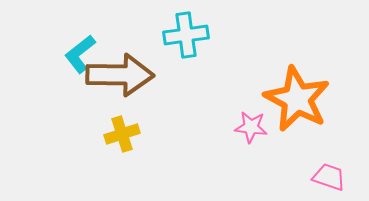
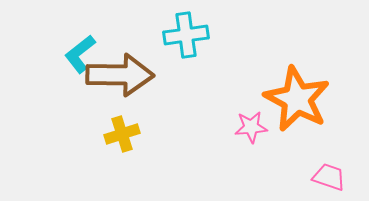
pink star: rotated 12 degrees counterclockwise
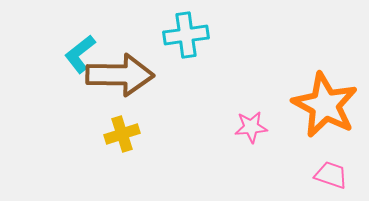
orange star: moved 28 px right, 6 px down
pink trapezoid: moved 2 px right, 2 px up
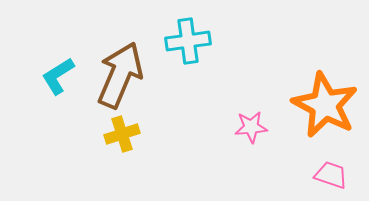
cyan cross: moved 2 px right, 6 px down
cyan L-shape: moved 22 px left, 22 px down; rotated 6 degrees clockwise
brown arrow: rotated 68 degrees counterclockwise
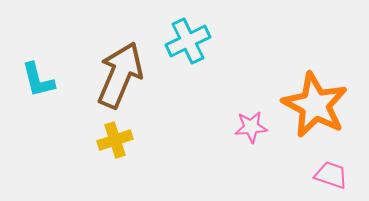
cyan cross: rotated 18 degrees counterclockwise
cyan L-shape: moved 20 px left, 4 px down; rotated 72 degrees counterclockwise
orange star: moved 10 px left
yellow cross: moved 7 px left, 6 px down
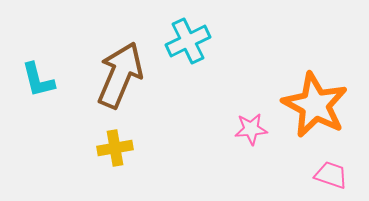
pink star: moved 2 px down
yellow cross: moved 8 px down; rotated 8 degrees clockwise
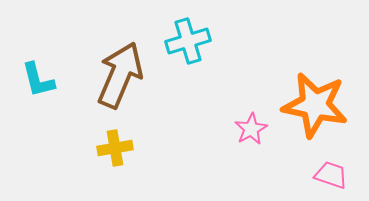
cyan cross: rotated 9 degrees clockwise
orange star: rotated 16 degrees counterclockwise
pink star: rotated 24 degrees counterclockwise
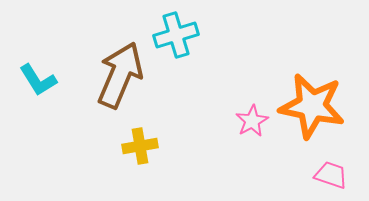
cyan cross: moved 12 px left, 6 px up
cyan L-shape: rotated 18 degrees counterclockwise
orange star: moved 3 px left, 1 px down
pink star: moved 1 px right, 8 px up
yellow cross: moved 25 px right, 2 px up
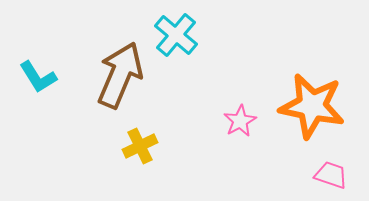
cyan cross: rotated 33 degrees counterclockwise
cyan L-shape: moved 3 px up
pink star: moved 12 px left
yellow cross: rotated 16 degrees counterclockwise
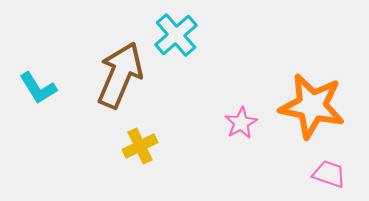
cyan cross: rotated 9 degrees clockwise
cyan L-shape: moved 11 px down
pink star: moved 1 px right, 2 px down
pink trapezoid: moved 2 px left, 1 px up
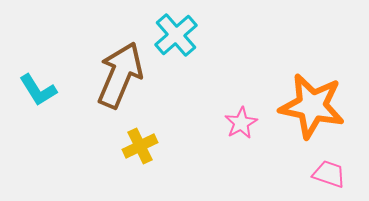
cyan L-shape: moved 2 px down
